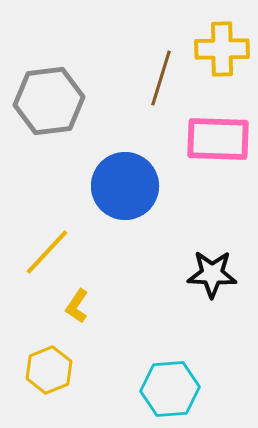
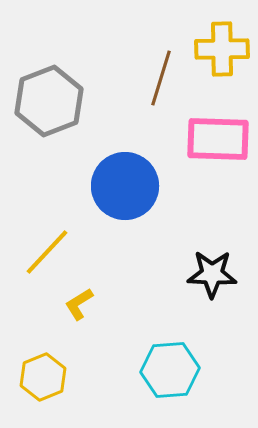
gray hexagon: rotated 14 degrees counterclockwise
yellow L-shape: moved 2 px right, 2 px up; rotated 24 degrees clockwise
yellow hexagon: moved 6 px left, 7 px down
cyan hexagon: moved 19 px up
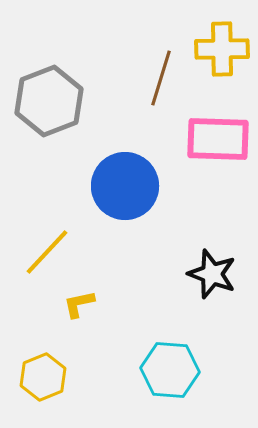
black star: rotated 18 degrees clockwise
yellow L-shape: rotated 20 degrees clockwise
cyan hexagon: rotated 8 degrees clockwise
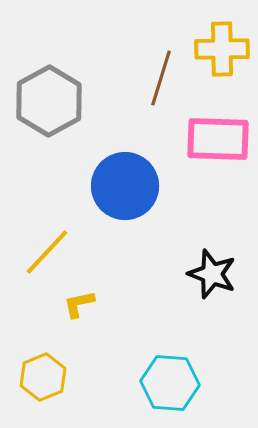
gray hexagon: rotated 8 degrees counterclockwise
cyan hexagon: moved 13 px down
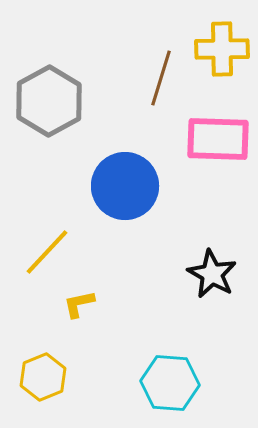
black star: rotated 9 degrees clockwise
